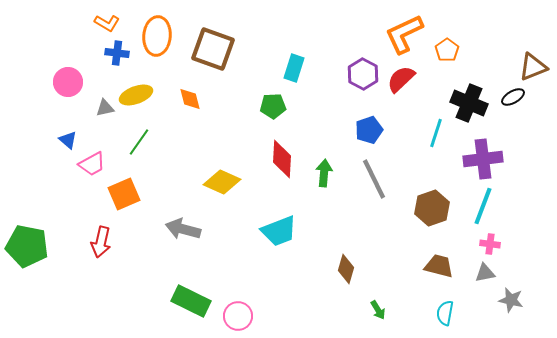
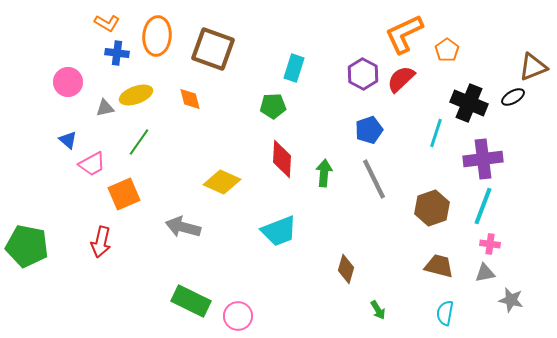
gray arrow at (183, 229): moved 2 px up
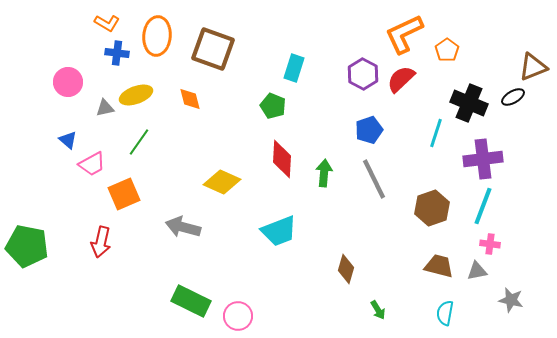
green pentagon at (273, 106): rotated 25 degrees clockwise
gray triangle at (485, 273): moved 8 px left, 2 px up
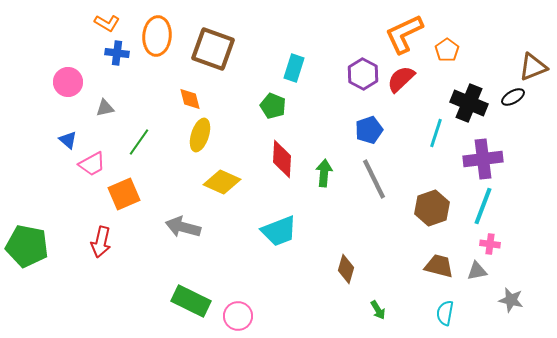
yellow ellipse at (136, 95): moved 64 px right, 40 px down; rotated 52 degrees counterclockwise
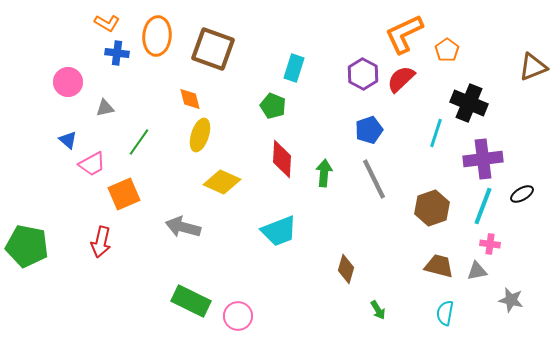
black ellipse at (513, 97): moved 9 px right, 97 px down
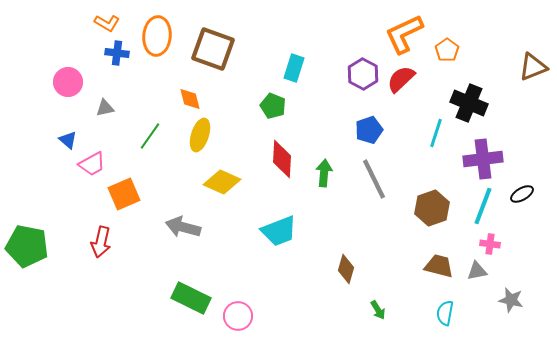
green line at (139, 142): moved 11 px right, 6 px up
green rectangle at (191, 301): moved 3 px up
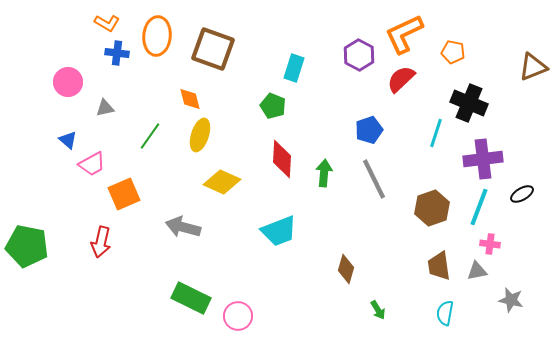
orange pentagon at (447, 50): moved 6 px right, 2 px down; rotated 25 degrees counterclockwise
purple hexagon at (363, 74): moved 4 px left, 19 px up
cyan line at (483, 206): moved 4 px left, 1 px down
brown trapezoid at (439, 266): rotated 112 degrees counterclockwise
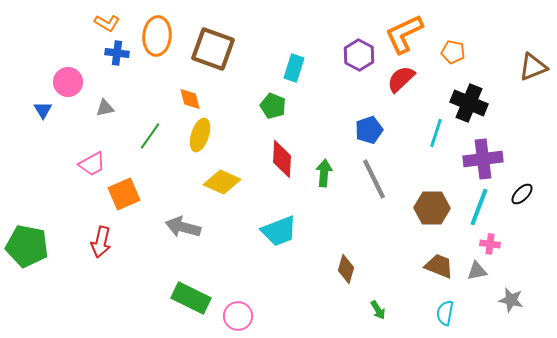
blue triangle at (68, 140): moved 25 px left, 30 px up; rotated 18 degrees clockwise
black ellipse at (522, 194): rotated 15 degrees counterclockwise
brown hexagon at (432, 208): rotated 20 degrees clockwise
brown trapezoid at (439, 266): rotated 120 degrees clockwise
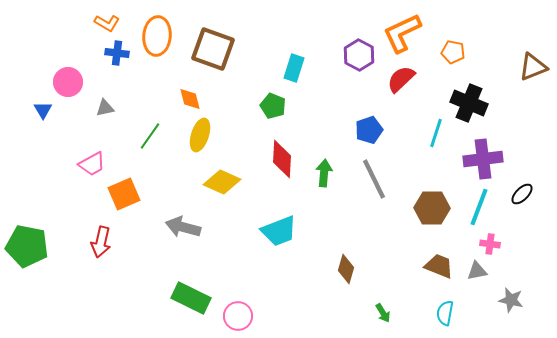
orange L-shape at (404, 34): moved 2 px left, 1 px up
green arrow at (378, 310): moved 5 px right, 3 px down
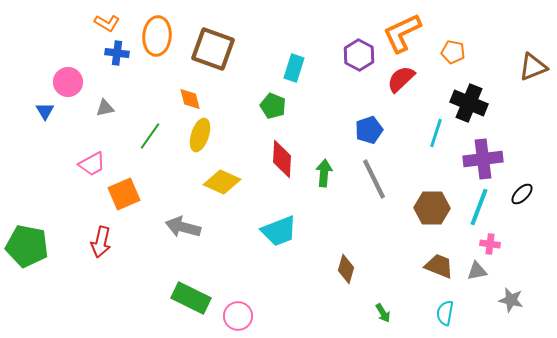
blue triangle at (43, 110): moved 2 px right, 1 px down
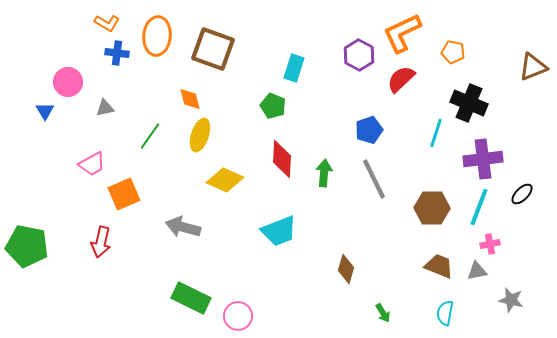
yellow diamond at (222, 182): moved 3 px right, 2 px up
pink cross at (490, 244): rotated 18 degrees counterclockwise
